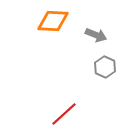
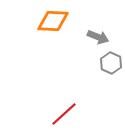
gray arrow: moved 2 px right, 2 px down
gray hexagon: moved 6 px right, 4 px up
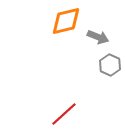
orange diamond: moved 13 px right; rotated 16 degrees counterclockwise
gray hexagon: moved 1 px left, 2 px down
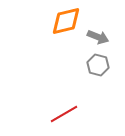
gray hexagon: moved 12 px left; rotated 10 degrees counterclockwise
red line: rotated 12 degrees clockwise
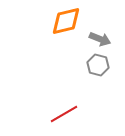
gray arrow: moved 2 px right, 2 px down
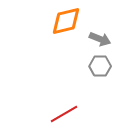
gray hexagon: moved 2 px right, 1 px down; rotated 15 degrees counterclockwise
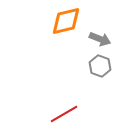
gray hexagon: rotated 20 degrees clockwise
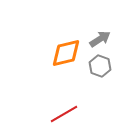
orange diamond: moved 32 px down
gray arrow: rotated 55 degrees counterclockwise
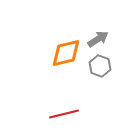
gray arrow: moved 2 px left
red line: rotated 16 degrees clockwise
